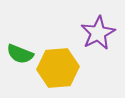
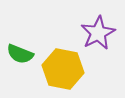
yellow hexagon: moved 5 px right, 1 px down; rotated 15 degrees clockwise
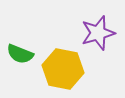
purple star: rotated 12 degrees clockwise
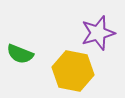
yellow hexagon: moved 10 px right, 2 px down
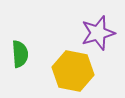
green semicircle: rotated 116 degrees counterclockwise
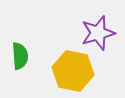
green semicircle: moved 2 px down
